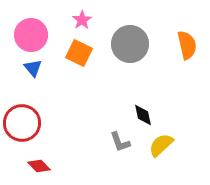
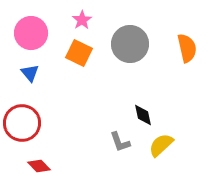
pink circle: moved 2 px up
orange semicircle: moved 3 px down
blue triangle: moved 3 px left, 5 px down
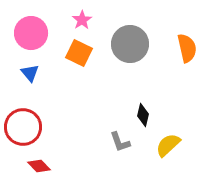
black diamond: rotated 25 degrees clockwise
red circle: moved 1 px right, 4 px down
yellow semicircle: moved 7 px right
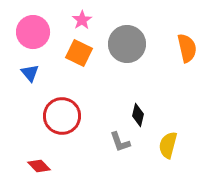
pink circle: moved 2 px right, 1 px up
gray circle: moved 3 px left
black diamond: moved 5 px left
red circle: moved 39 px right, 11 px up
yellow semicircle: rotated 32 degrees counterclockwise
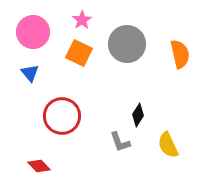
orange semicircle: moved 7 px left, 6 px down
black diamond: rotated 20 degrees clockwise
yellow semicircle: rotated 40 degrees counterclockwise
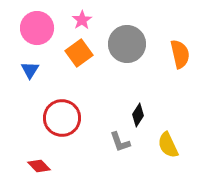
pink circle: moved 4 px right, 4 px up
orange square: rotated 28 degrees clockwise
blue triangle: moved 3 px up; rotated 12 degrees clockwise
red circle: moved 2 px down
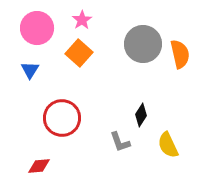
gray circle: moved 16 px right
orange square: rotated 12 degrees counterclockwise
black diamond: moved 3 px right
red diamond: rotated 50 degrees counterclockwise
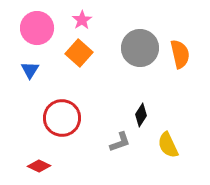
gray circle: moved 3 px left, 4 px down
gray L-shape: rotated 90 degrees counterclockwise
red diamond: rotated 30 degrees clockwise
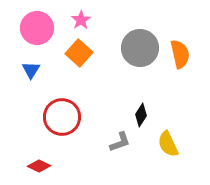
pink star: moved 1 px left
blue triangle: moved 1 px right
red circle: moved 1 px up
yellow semicircle: moved 1 px up
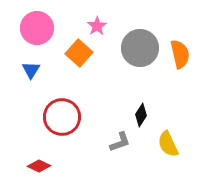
pink star: moved 16 px right, 6 px down
